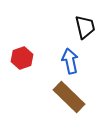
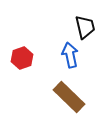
blue arrow: moved 6 px up
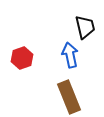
brown rectangle: rotated 24 degrees clockwise
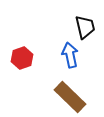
brown rectangle: moved 1 px right; rotated 24 degrees counterclockwise
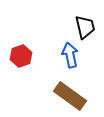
red hexagon: moved 1 px left, 2 px up
brown rectangle: moved 1 px up; rotated 8 degrees counterclockwise
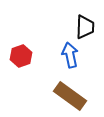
black trapezoid: rotated 15 degrees clockwise
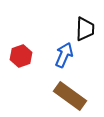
black trapezoid: moved 2 px down
blue arrow: moved 6 px left; rotated 35 degrees clockwise
